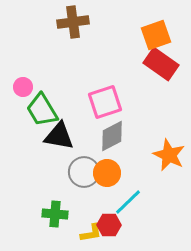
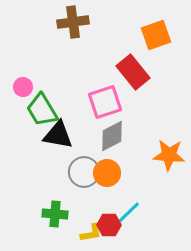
red rectangle: moved 28 px left, 8 px down; rotated 16 degrees clockwise
black triangle: moved 1 px left, 1 px up
orange star: rotated 20 degrees counterclockwise
cyan line: moved 1 px left, 12 px down
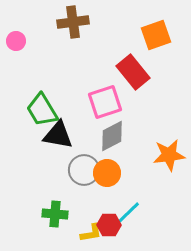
pink circle: moved 7 px left, 46 px up
orange star: rotated 12 degrees counterclockwise
gray circle: moved 2 px up
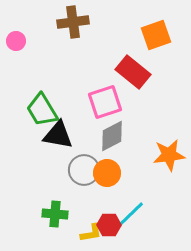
red rectangle: rotated 12 degrees counterclockwise
cyan line: moved 4 px right
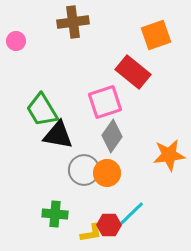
gray diamond: rotated 28 degrees counterclockwise
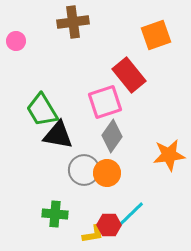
red rectangle: moved 4 px left, 3 px down; rotated 12 degrees clockwise
yellow L-shape: moved 2 px right, 1 px down
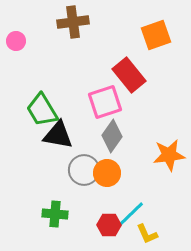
yellow L-shape: moved 54 px right; rotated 75 degrees clockwise
